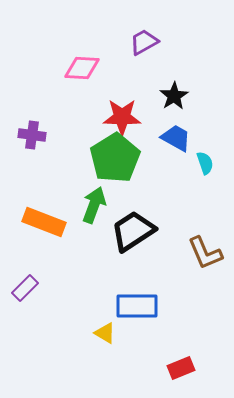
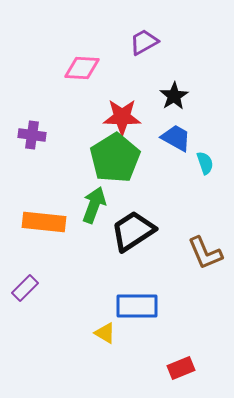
orange rectangle: rotated 15 degrees counterclockwise
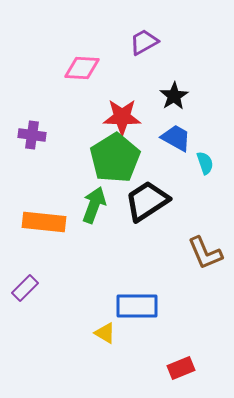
black trapezoid: moved 14 px right, 30 px up
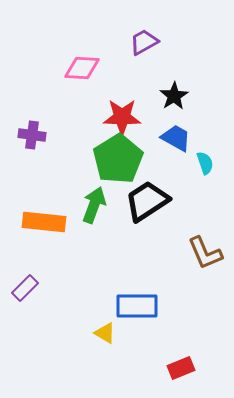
green pentagon: moved 3 px right, 1 px down
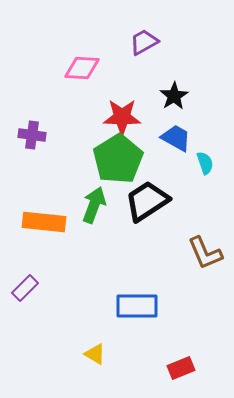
yellow triangle: moved 10 px left, 21 px down
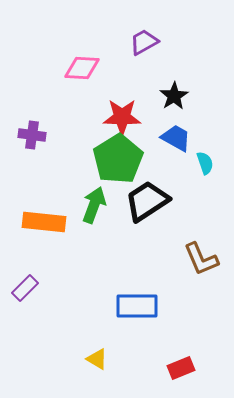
brown L-shape: moved 4 px left, 6 px down
yellow triangle: moved 2 px right, 5 px down
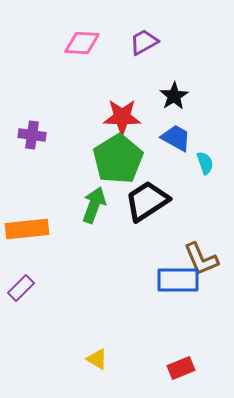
pink diamond: moved 25 px up
orange rectangle: moved 17 px left, 7 px down; rotated 12 degrees counterclockwise
purple rectangle: moved 4 px left
blue rectangle: moved 41 px right, 26 px up
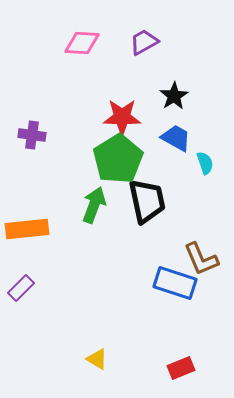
black trapezoid: rotated 111 degrees clockwise
blue rectangle: moved 3 px left, 3 px down; rotated 18 degrees clockwise
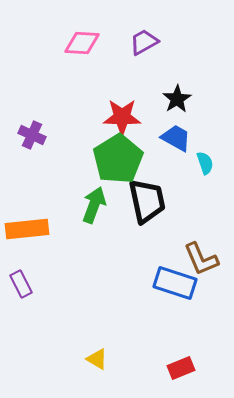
black star: moved 3 px right, 3 px down
purple cross: rotated 16 degrees clockwise
purple rectangle: moved 4 px up; rotated 72 degrees counterclockwise
